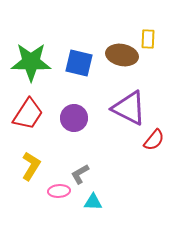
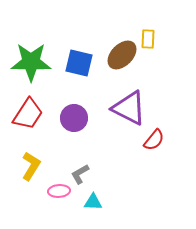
brown ellipse: rotated 56 degrees counterclockwise
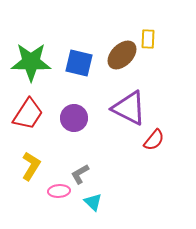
cyan triangle: rotated 42 degrees clockwise
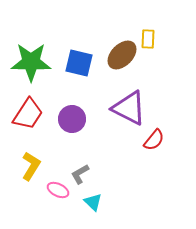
purple circle: moved 2 px left, 1 px down
pink ellipse: moved 1 px left, 1 px up; rotated 30 degrees clockwise
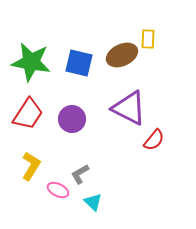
brown ellipse: rotated 20 degrees clockwise
green star: rotated 9 degrees clockwise
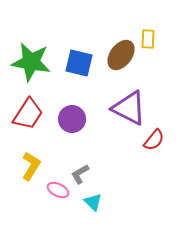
brown ellipse: moved 1 px left; rotated 28 degrees counterclockwise
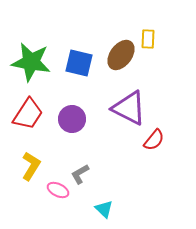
cyan triangle: moved 11 px right, 7 px down
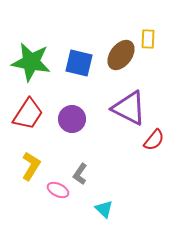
gray L-shape: rotated 25 degrees counterclockwise
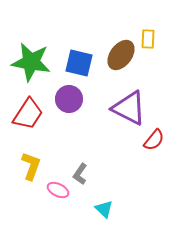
purple circle: moved 3 px left, 20 px up
yellow L-shape: rotated 12 degrees counterclockwise
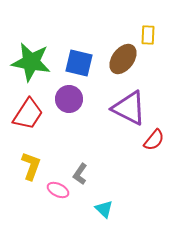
yellow rectangle: moved 4 px up
brown ellipse: moved 2 px right, 4 px down
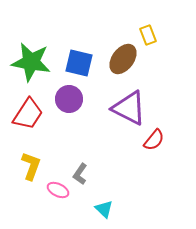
yellow rectangle: rotated 24 degrees counterclockwise
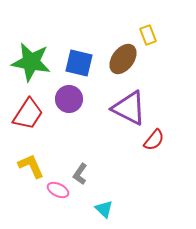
yellow L-shape: rotated 44 degrees counterclockwise
